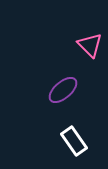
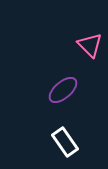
white rectangle: moved 9 px left, 1 px down
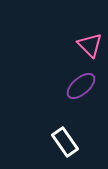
purple ellipse: moved 18 px right, 4 px up
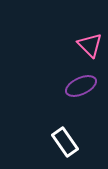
purple ellipse: rotated 16 degrees clockwise
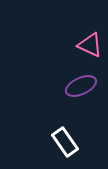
pink triangle: rotated 20 degrees counterclockwise
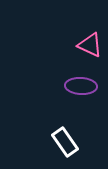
purple ellipse: rotated 28 degrees clockwise
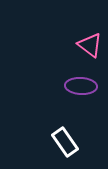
pink triangle: rotated 12 degrees clockwise
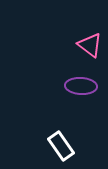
white rectangle: moved 4 px left, 4 px down
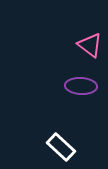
white rectangle: moved 1 px down; rotated 12 degrees counterclockwise
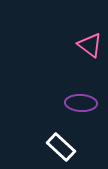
purple ellipse: moved 17 px down
